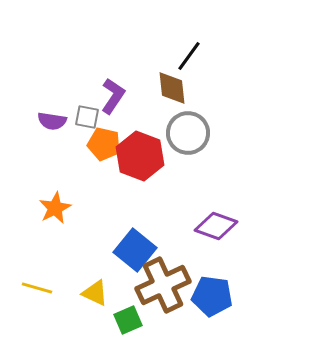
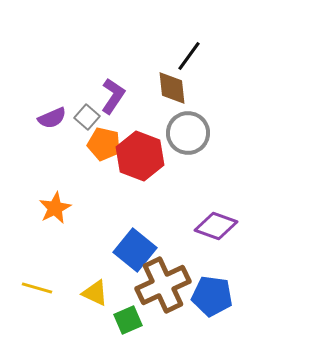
gray square: rotated 30 degrees clockwise
purple semicircle: moved 3 px up; rotated 32 degrees counterclockwise
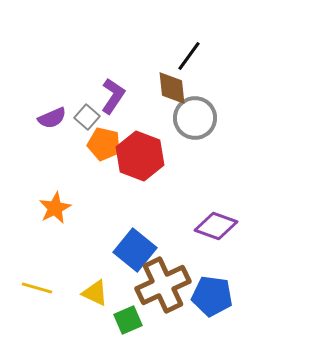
gray circle: moved 7 px right, 15 px up
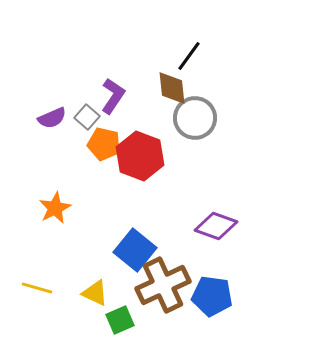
green square: moved 8 px left
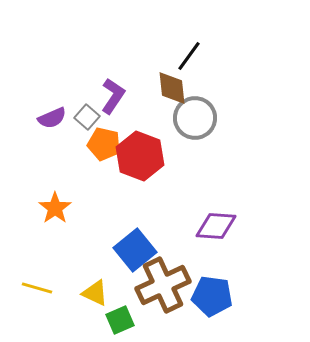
orange star: rotated 8 degrees counterclockwise
purple diamond: rotated 15 degrees counterclockwise
blue square: rotated 12 degrees clockwise
